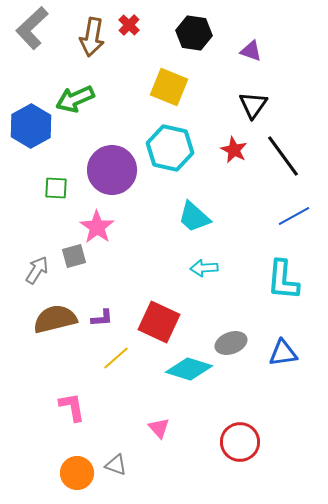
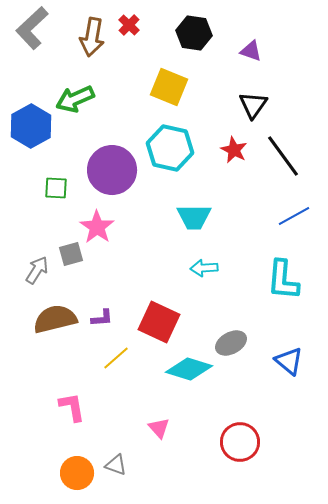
cyan trapezoid: rotated 42 degrees counterclockwise
gray square: moved 3 px left, 2 px up
gray ellipse: rotated 8 degrees counterclockwise
blue triangle: moved 6 px right, 8 px down; rotated 48 degrees clockwise
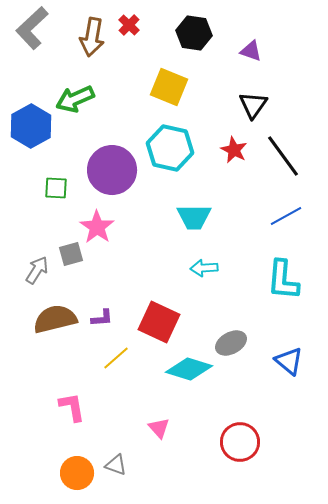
blue line: moved 8 px left
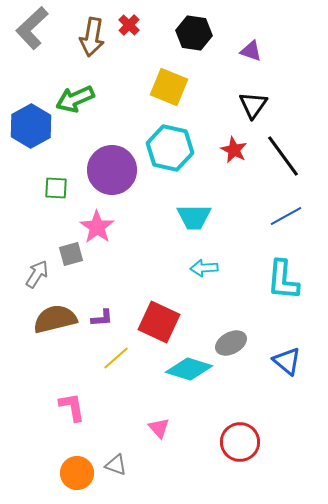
gray arrow: moved 4 px down
blue triangle: moved 2 px left
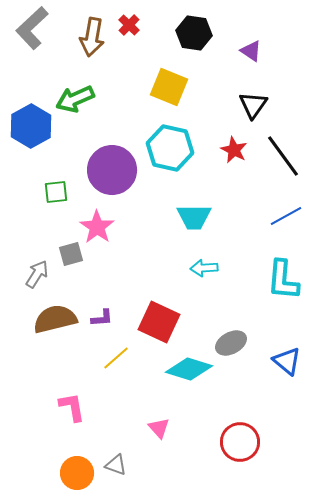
purple triangle: rotated 15 degrees clockwise
green square: moved 4 px down; rotated 10 degrees counterclockwise
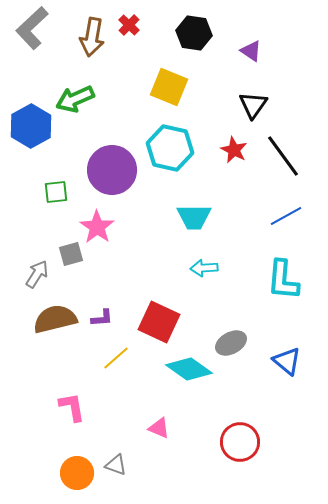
cyan diamond: rotated 18 degrees clockwise
pink triangle: rotated 25 degrees counterclockwise
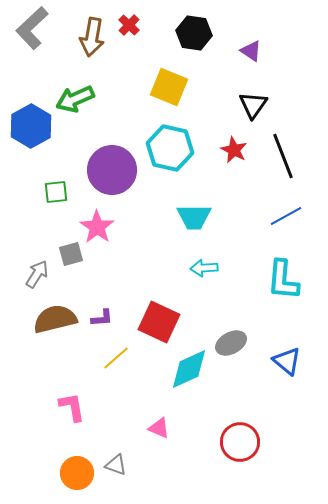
black line: rotated 15 degrees clockwise
cyan diamond: rotated 60 degrees counterclockwise
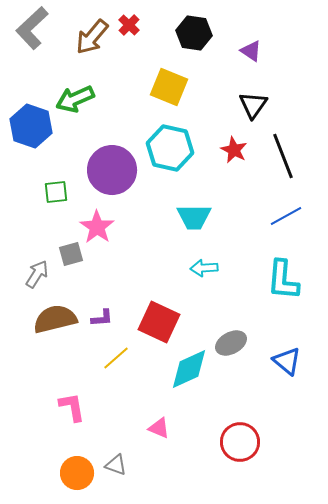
brown arrow: rotated 30 degrees clockwise
blue hexagon: rotated 12 degrees counterclockwise
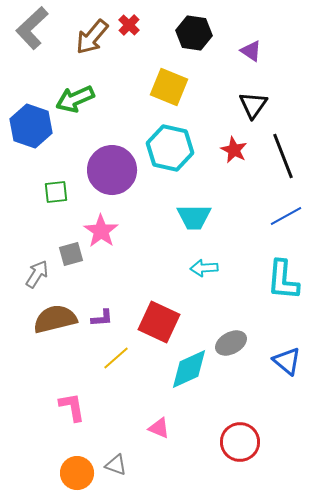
pink star: moved 4 px right, 4 px down
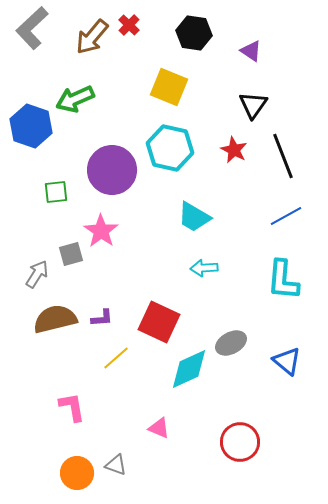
cyan trapezoid: rotated 30 degrees clockwise
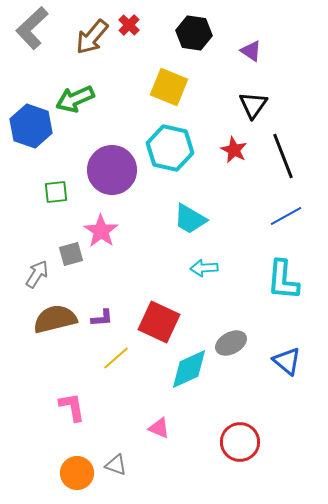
cyan trapezoid: moved 4 px left, 2 px down
